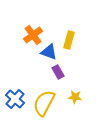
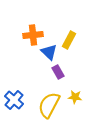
orange cross: rotated 30 degrees clockwise
yellow rectangle: rotated 12 degrees clockwise
blue triangle: rotated 24 degrees clockwise
blue cross: moved 1 px left, 1 px down
yellow semicircle: moved 5 px right, 2 px down
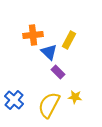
purple rectangle: rotated 16 degrees counterclockwise
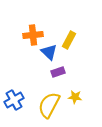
purple rectangle: rotated 64 degrees counterclockwise
blue cross: rotated 18 degrees clockwise
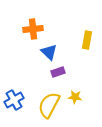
orange cross: moved 6 px up
yellow rectangle: moved 18 px right; rotated 18 degrees counterclockwise
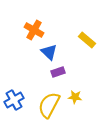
orange cross: moved 1 px right, 1 px down; rotated 36 degrees clockwise
yellow rectangle: rotated 60 degrees counterclockwise
